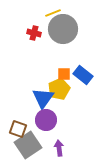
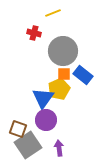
gray circle: moved 22 px down
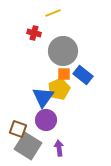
blue triangle: moved 1 px up
gray square: moved 1 px down; rotated 24 degrees counterclockwise
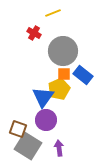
red cross: rotated 16 degrees clockwise
